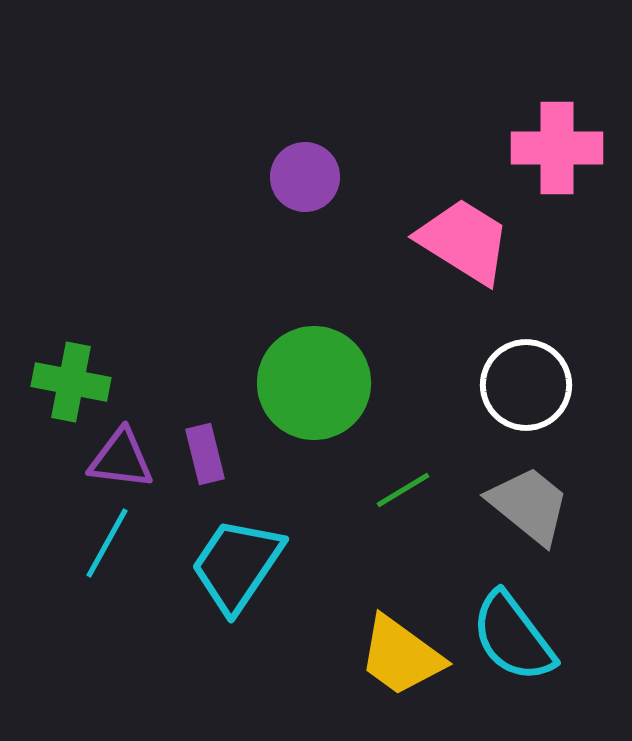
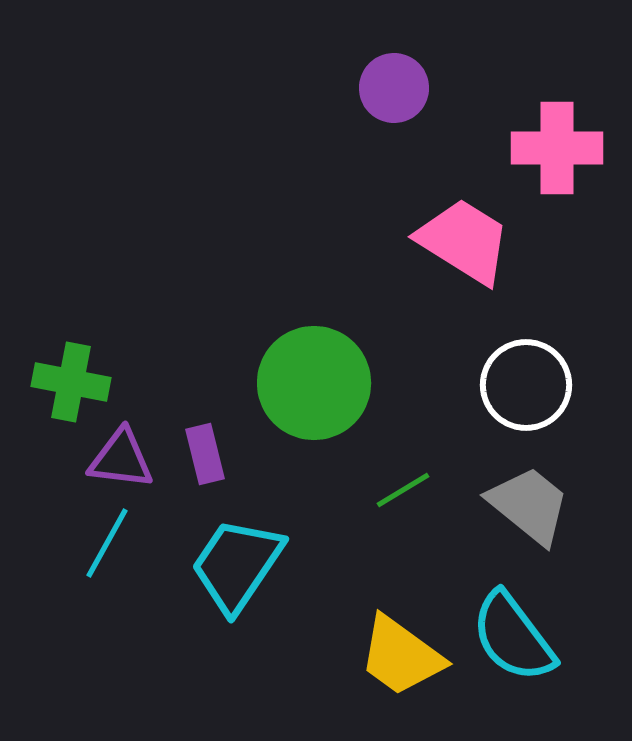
purple circle: moved 89 px right, 89 px up
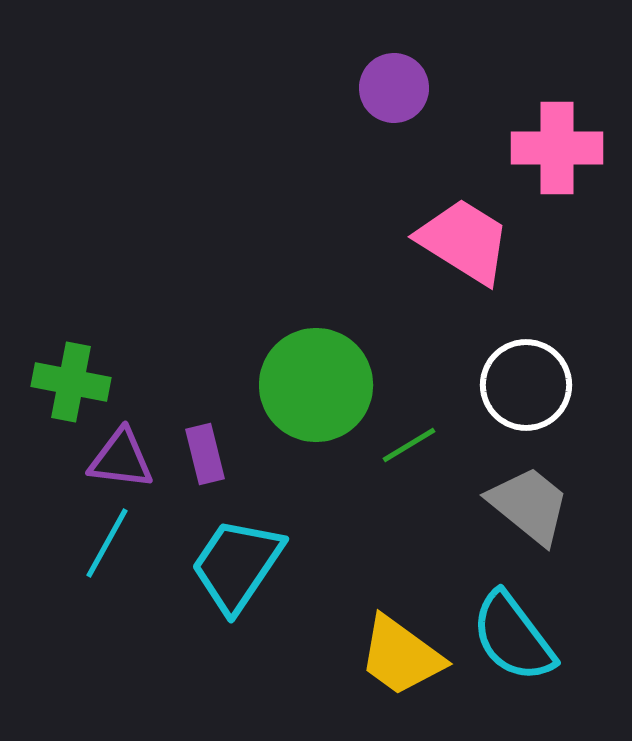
green circle: moved 2 px right, 2 px down
green line: moved 6 px right, 45 px up
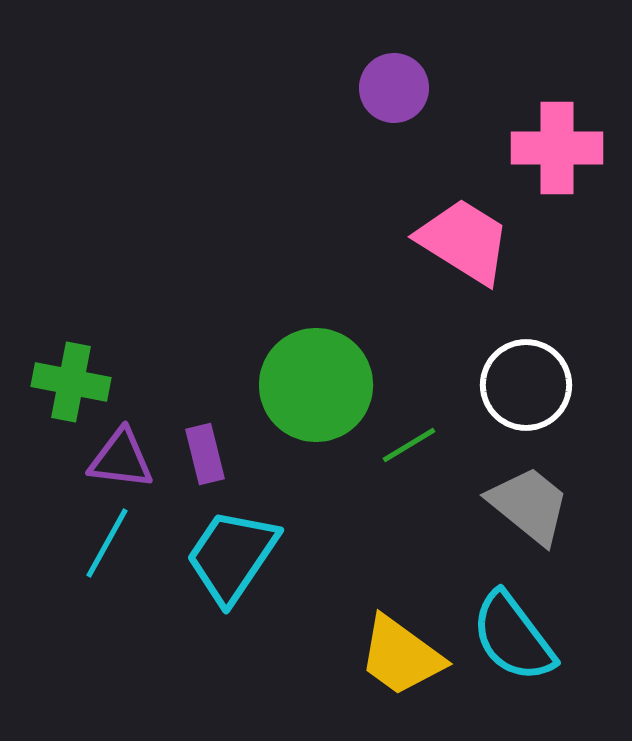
cyan trapezoid: moved 5 px left, 9 px up
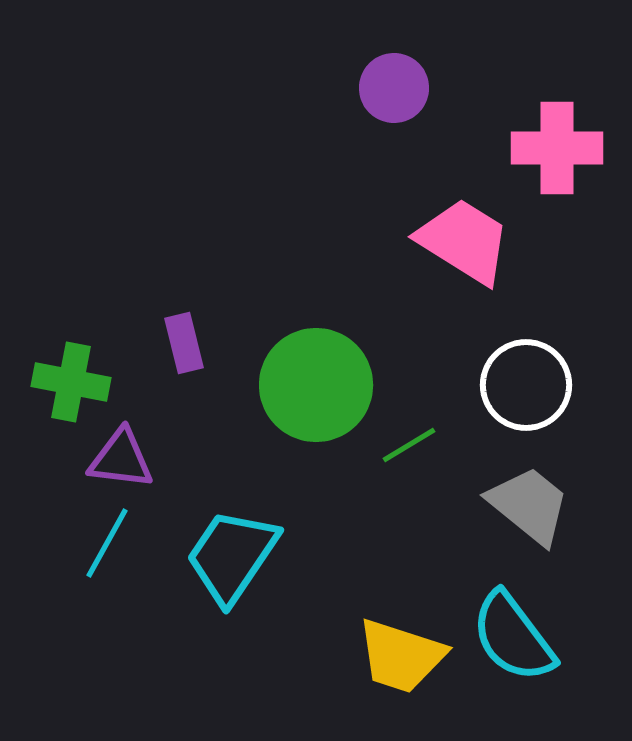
purple rectangle: moved 21 px left, 111 px up
yellow trapezoid: rotated 18 degrees counterclockwise
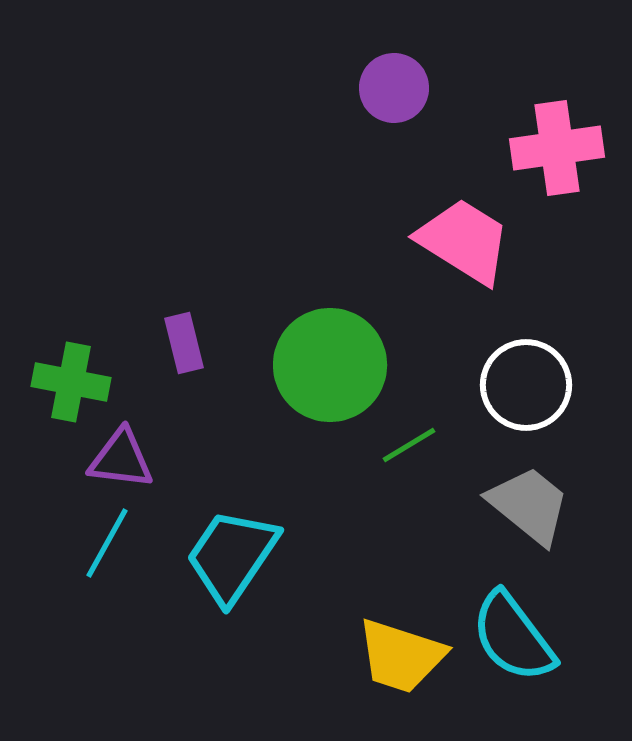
pink cross: rotated 8 degrees counterclockwise
green circle: moved 14 px right, 20 px up
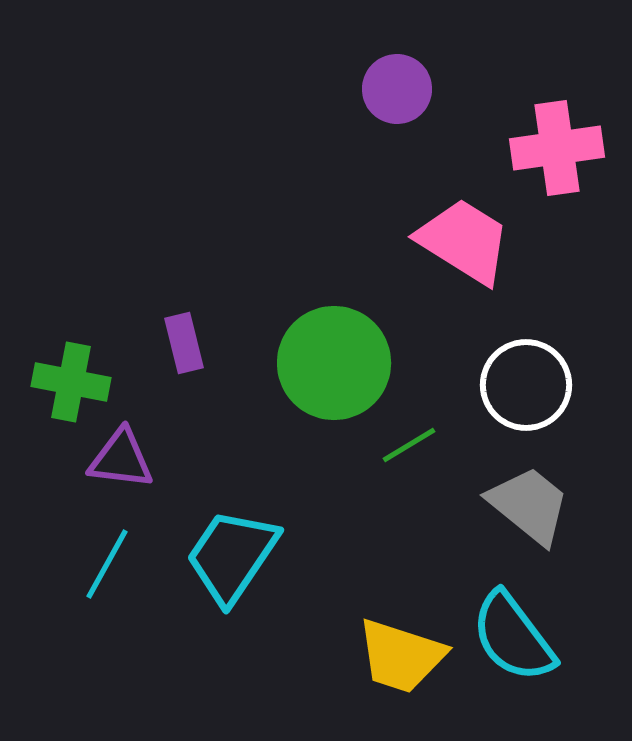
purple circle: moved 3 px right, 1 px down
green circle: moved 4 px right, 2 px up
cyan line: moved 21 px down
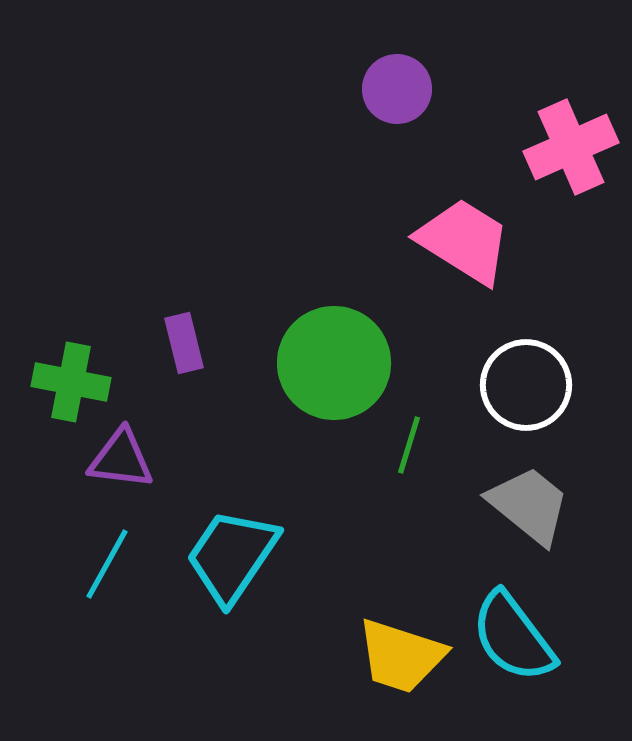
pink cross: moved 14 px right, 1 px up; rotated 16 degrees counterclockwise
green line: rotated 42 degrees counterclockwise
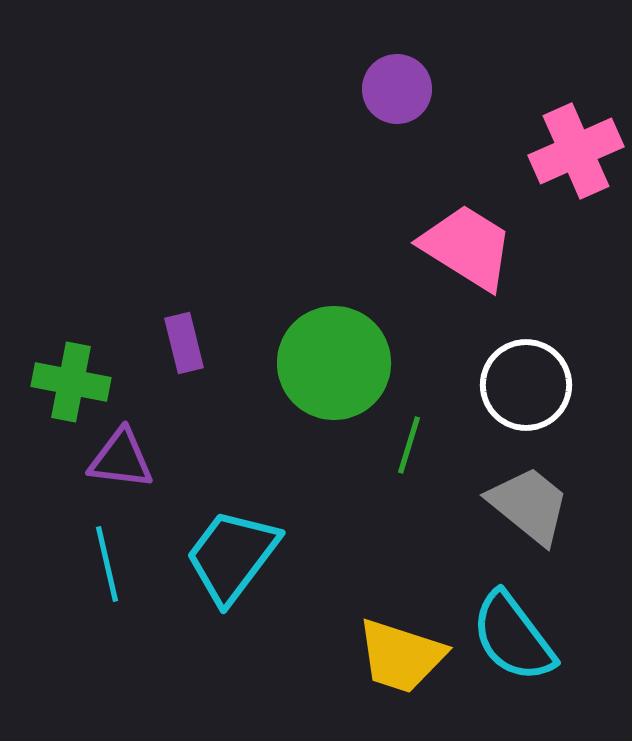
pink cross: moved 5 px right, 4 px down
pink trapezoid: moved 3 px right, 6 px down
cyan trapezoid: rotated 3 degrees clockwise
cyan line: rotated 42 degrees counterclockwise
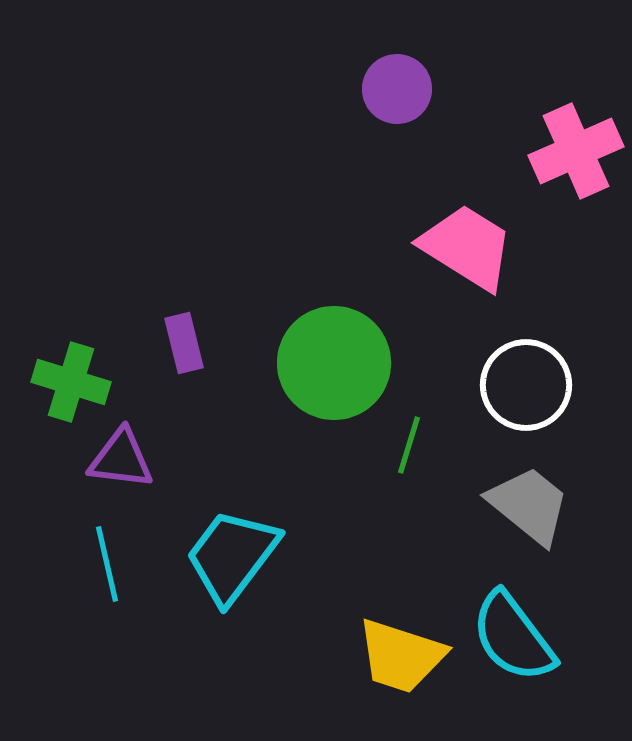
green cross: rotated 6 degrees clockwise
